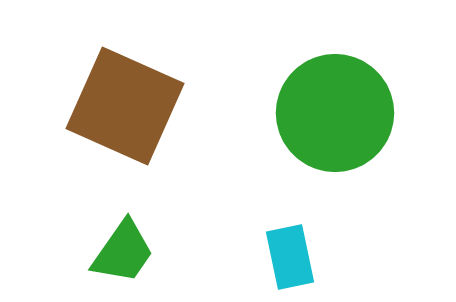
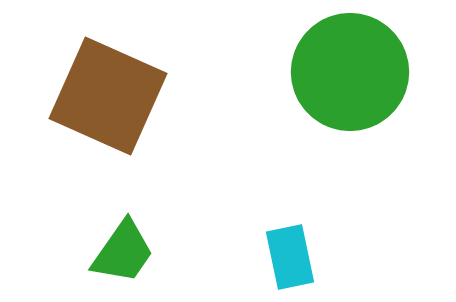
brown square: moved 17 px left, 10 px up
green circle: moved 15 px right, 41 px up
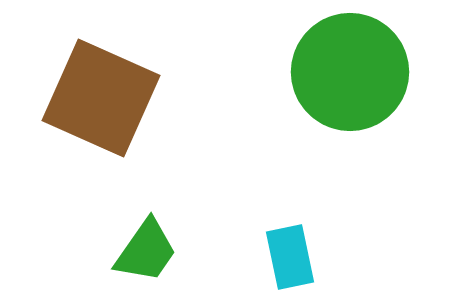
brown square: moved 7 px left, 2 px down
green trapezoid: moved 23 px right, 1 px up
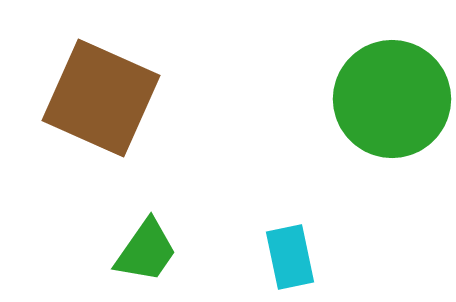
green circle: moved 42 px right, 27 px down
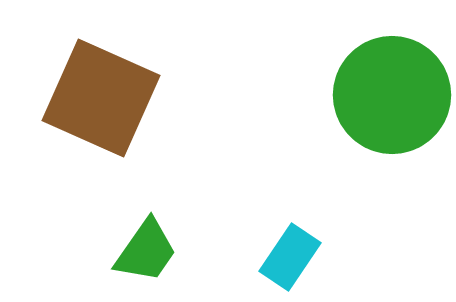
green circle: moved 4 px up
cyan rectangle: rotated 46 degrees clockwise
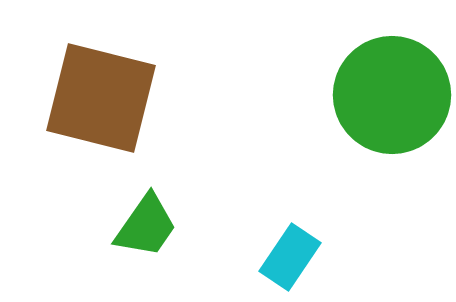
brown square: rotated 10 degrees counterclockwise
green trapezoid: moved 25 px up
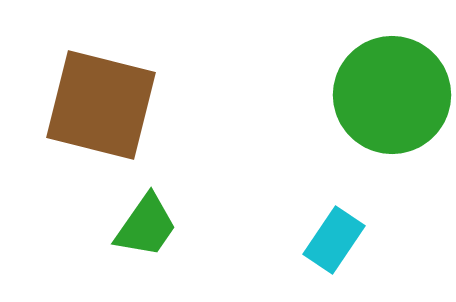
brown square: moved 7 px down
cyan rectangle: moved 44 px right, 17 px up
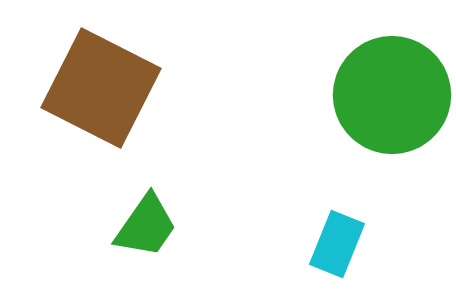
brown square: moved 17 px up; rotated 13 degrees clockwise
cyan rectangle: moved 3 px right, 4 px down; rotated 12 degrees counterclockwise
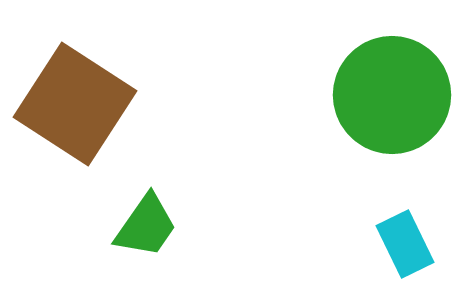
brown square: moved 26 px left, 16 px down; rotated 6 degrees clockwise
cyan rectangle: moved 68 px right; rotated 48 degrees counterclockwise
